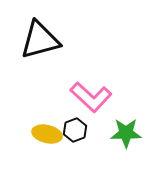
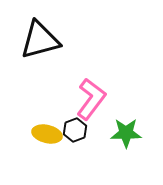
pink L-shape: moved 2 px down; rotated 96 degrees counterclockwise
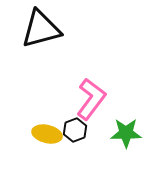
black triangle: moved 1 px right, 11 px up
